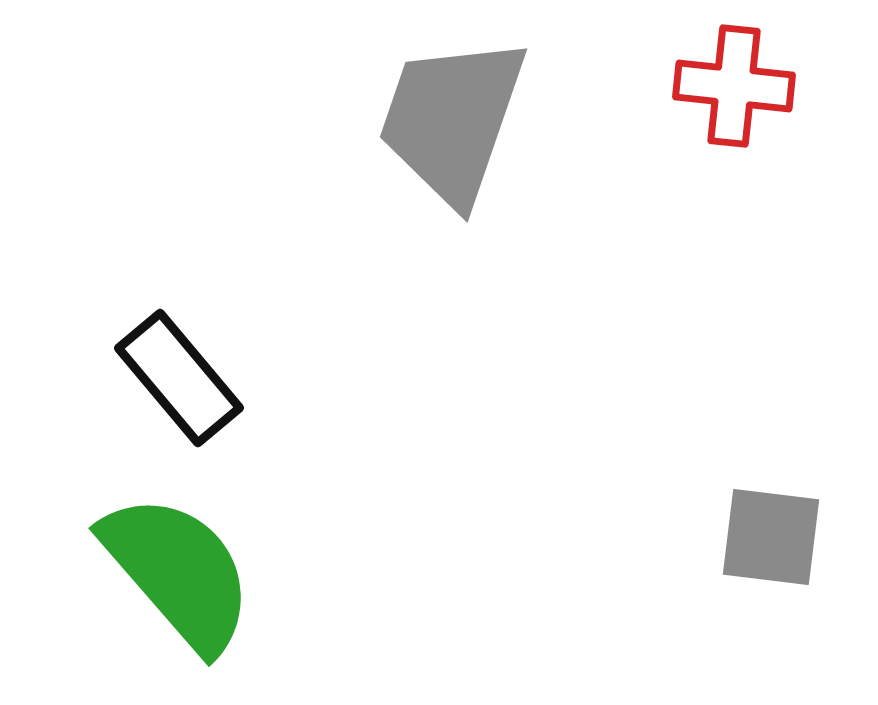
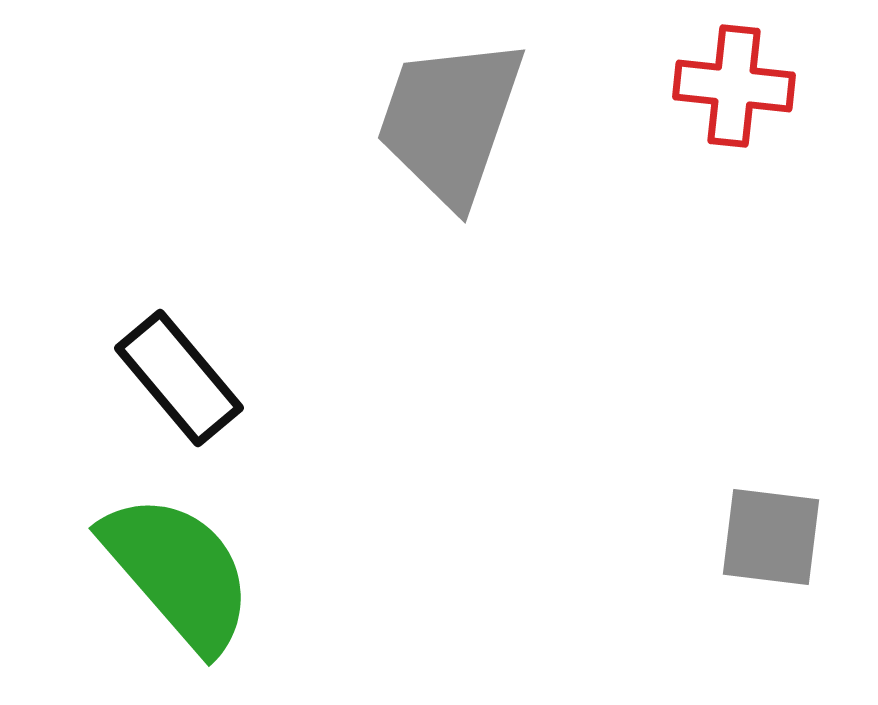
gray trapezoid: moved 2 px left, 1 px down
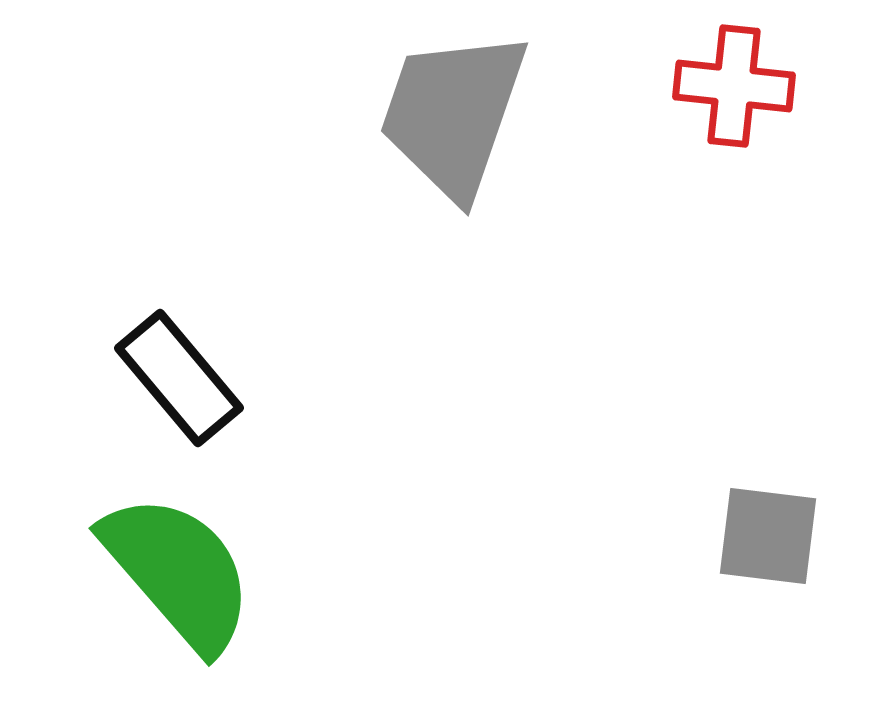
gray trapezoid: moved 3 px right, 7 px up
gray square: moved 3 px left, 1 px up
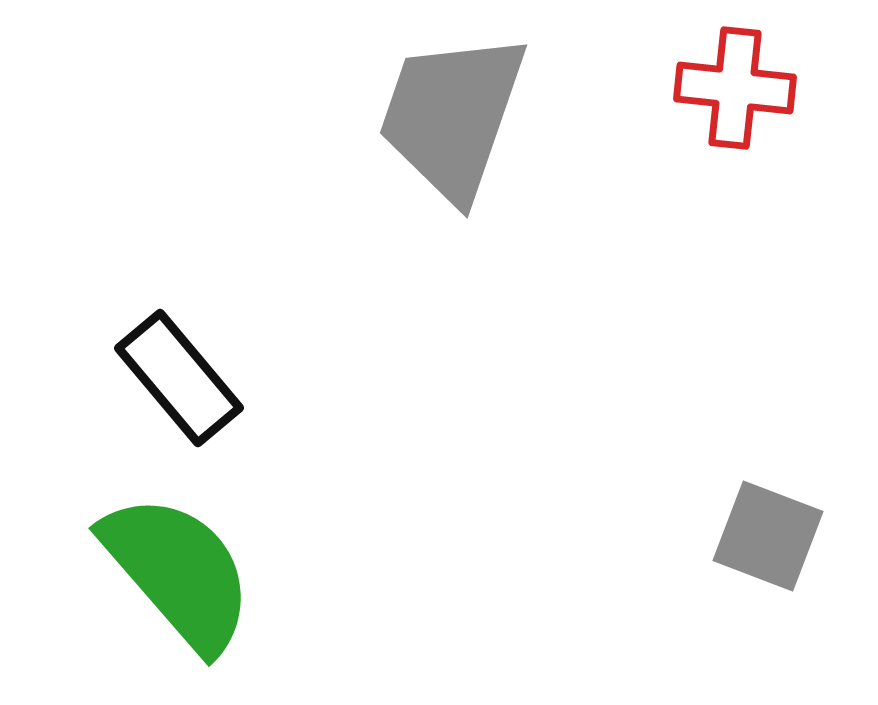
red cross: moved 1 px right, 2 px down
gray trapezoid: moved 1 px left, 2 px down
gray square: rotated 14 degrees clockwise
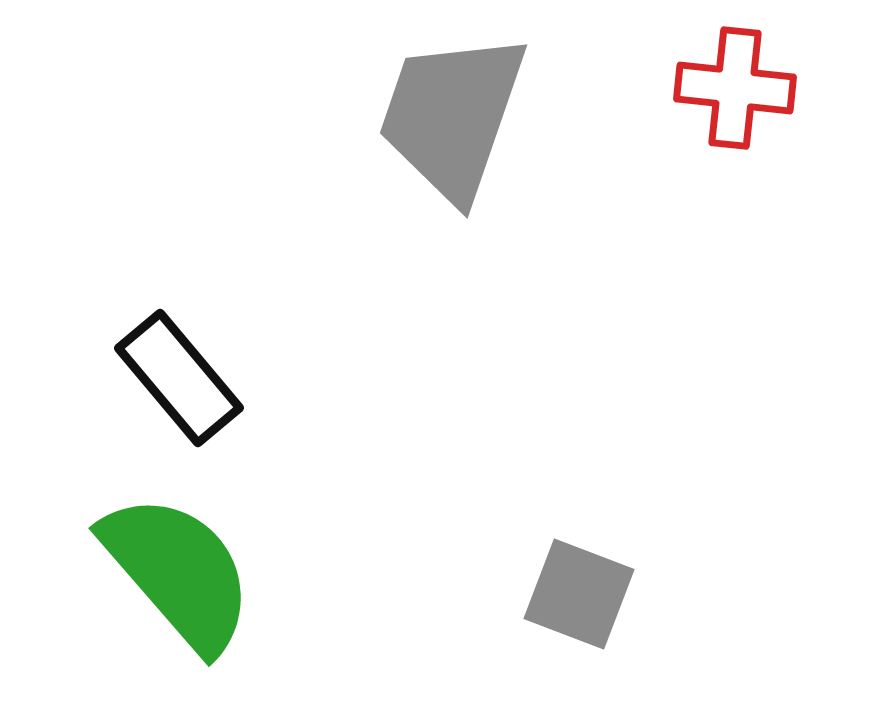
gray square: moved 189 px left, 58 px down
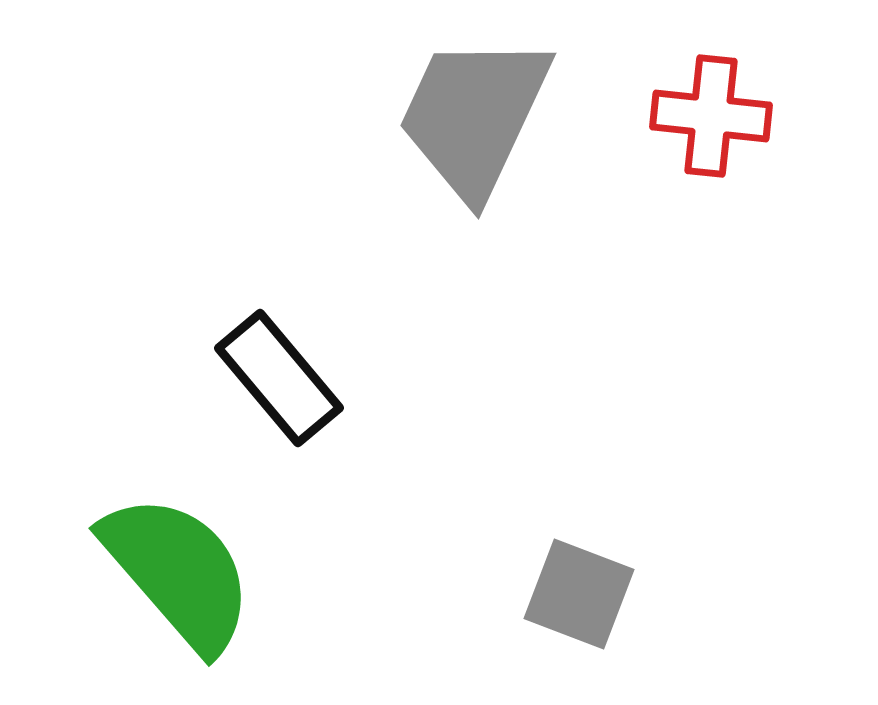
red cross: moved 24 px left, 28 px down
gray trapezoid: moved 22 px right; rotated 6 degrees clockwise
black rectangle: moved 100 px right
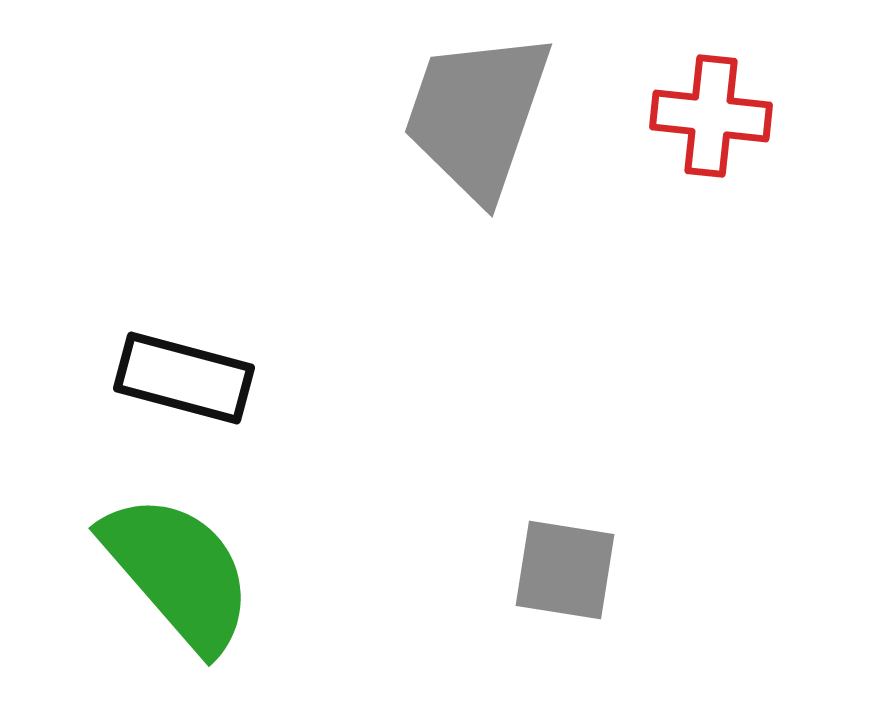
gray trapezoid: moved 3 px right, 1 px up; rotated 6 degrees counterclockwise
black rectangle: moved 95 px left; rotated 35 degrees counterclockwise
gray square: moved 14 px left, 24 px up; rotated 12 degrees counterclockwise
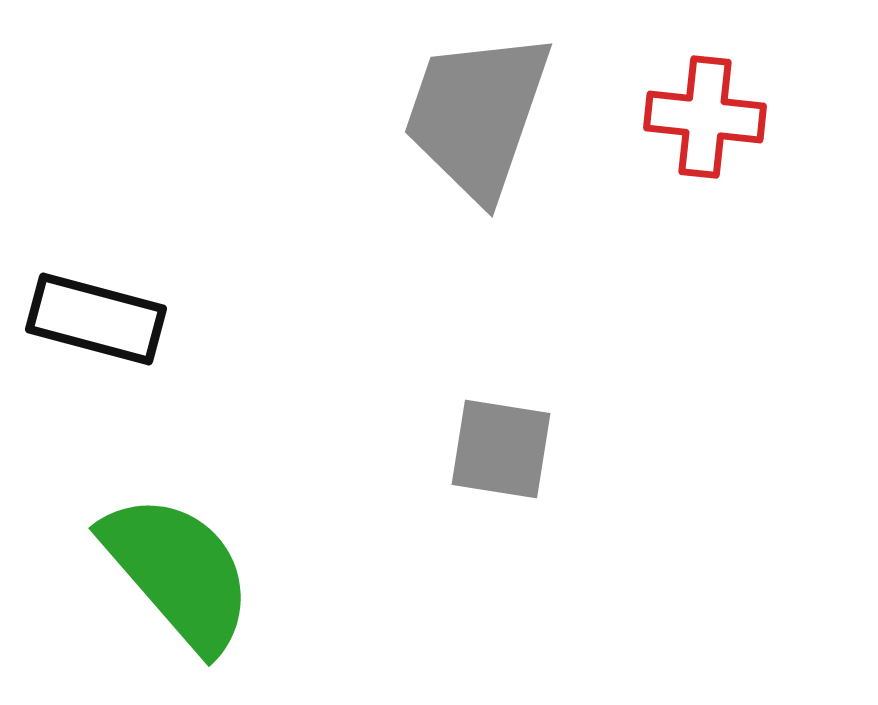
red cross: moved 6 px left, 1 px down
black rectangle: moved 88 px left, 59 px up
gray square: moved 64 px left, 121 px up
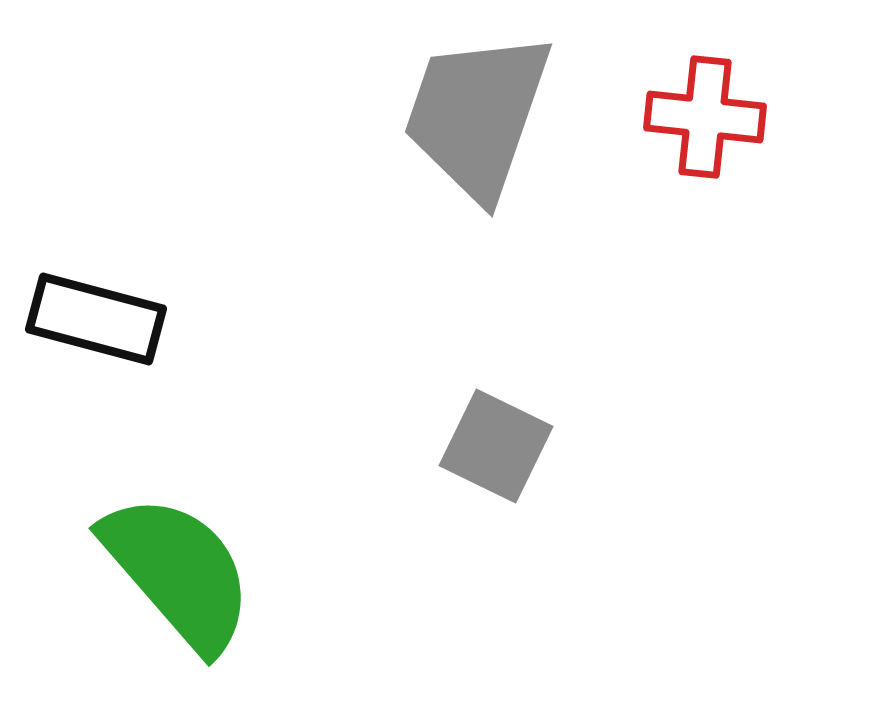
gray square: moved 5 px left, 3 px up; rotated 17 degrees clockwise
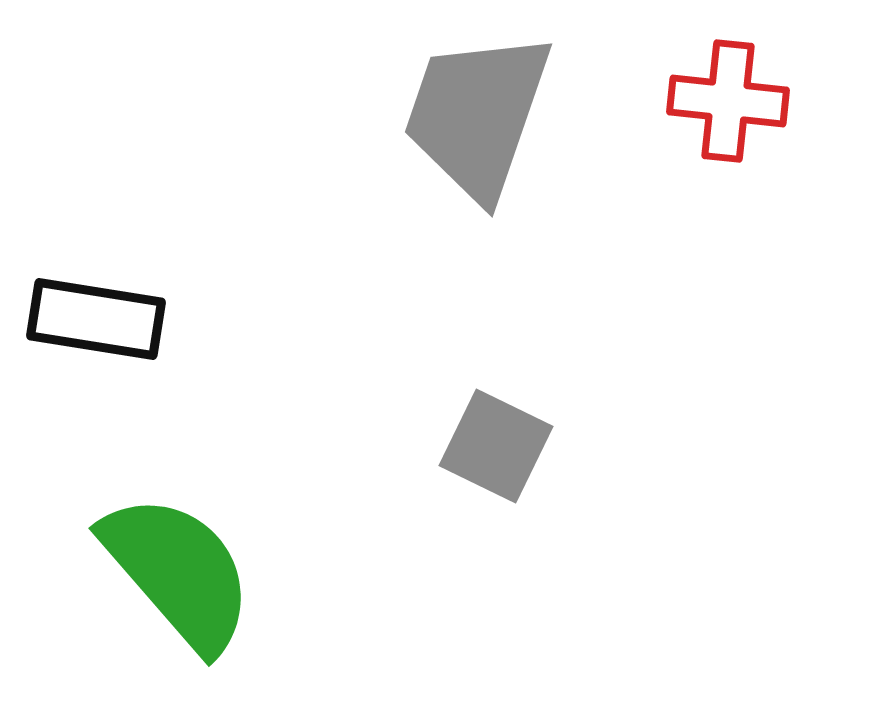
red cross: moved 23 px right, 16 px up
black rectangle: rotated 6 degrees counterclockwise
